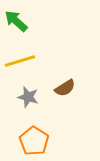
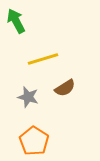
green arrow: rotated 20 degrees clockwise
yellow line: moved 23 px right, 2 px up
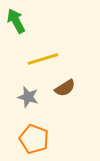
orange pentagon: moved 2 px up; rotated 12 degrees counterclockwise
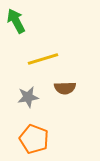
brown semicircle: rotated 30 degrees clockwise
gray star: rotated 25 degrees counterclockwise
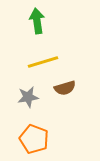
green arrow: moved 21 px right; rotated 20 degrees clockwise
yellow line: moved 3 px down
brown semicircle: rotated 15 degrees counterclockwise
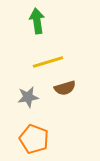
yellow line: moved 5 px right
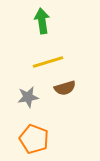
green arrow: moved 5 px right
